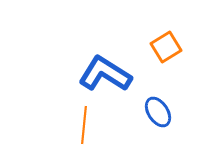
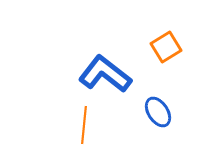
blue L-shape: rotated 6 degrees clockwise
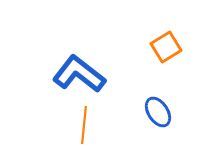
blue L-shape: moved 26 px left
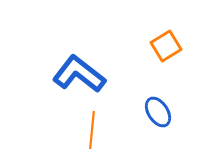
orange square: moved 1 px up
orange line: moved 8 px right, 5 px down
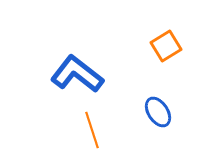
blue L-shape: moved 2 px left
orange line: rotated 24 degrees counterclockwise
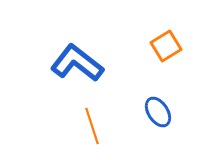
blue L-shape: moved 11 px up
orange line: moved 4 px up
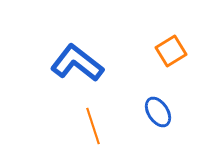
orange square: moved 5 px right, 5 px down
orange line: moved 1 px right
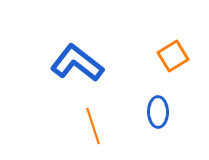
orange square: moved 2 px right, 5 px down
blue ellipse: rotated 32 degrees clockwise
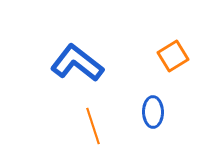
blue ellipse: moved 5 px left
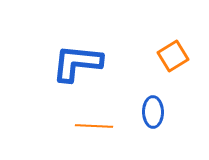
blue L-shape: rotated 32 degrees counterclockwise
orange line: moved 1 px right; rotated 69 degrees counterclockwise
